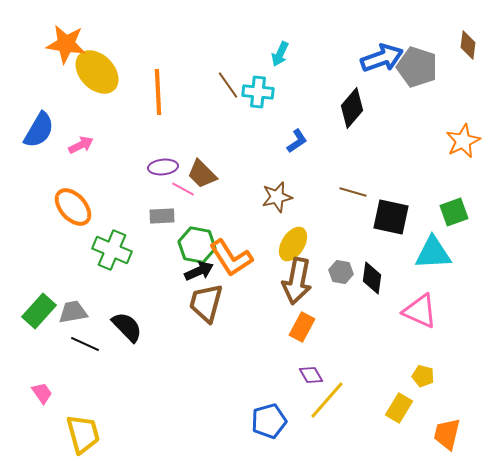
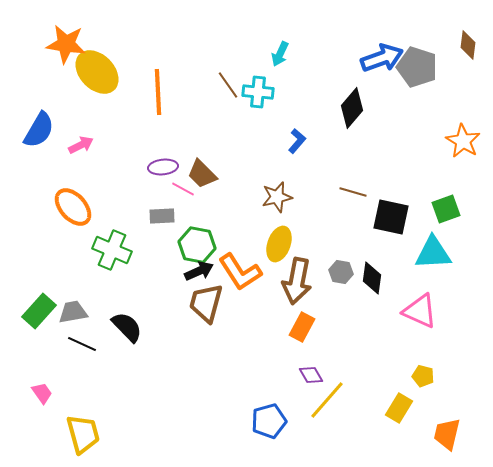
blue L-shape at (297, 141): rotated 15 degrees counterclockwise
orange star at (463, 141): rotated 16 degrees counterclockwise
green square at (454, 212): moved 8 px left, 3 px up
yellow ellipse at (293, 244): moved 14 px left; rotated 12 degrees counterclockwise
orange L-shape at (231, 258): moved 9 px right, 14 px down
black line at (85, 344): moved 3 px left
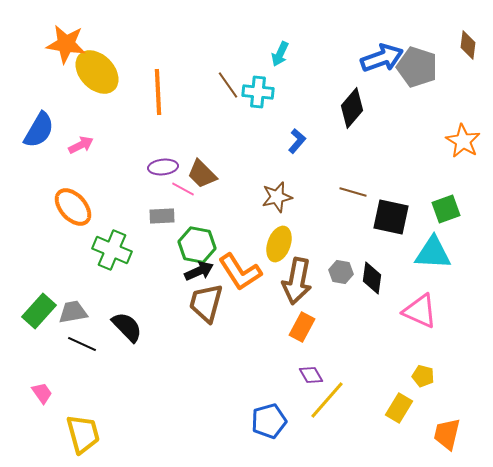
cyan triangle at (433, 253): rotated 6 degrees clockwise
